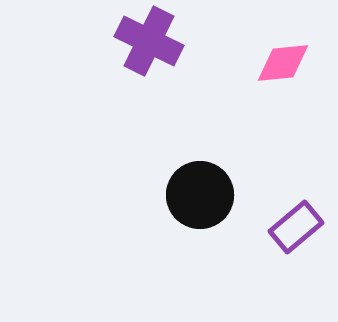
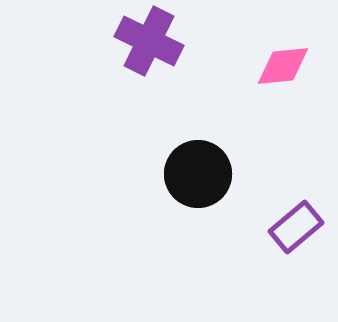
pink diamond: moved 3 px down
black circle: moved 2 px left, 21 px up
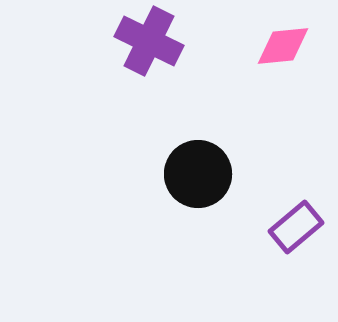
pink diamond: moved 20 px up
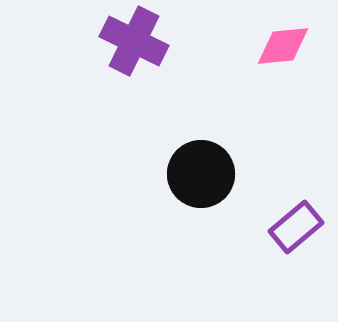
purple cross: moved 15 px left
black circle: moved 3 px right
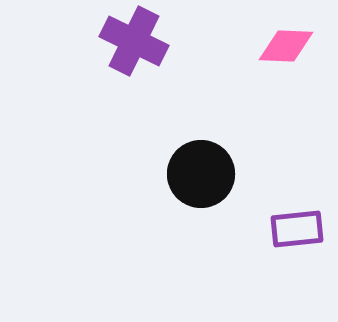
pink diamond: moved 3 px right; rotated 8 degrees clockwise
purple rectangle: moved 1 px right, 2 px down; rotated 34 degrees clockwise
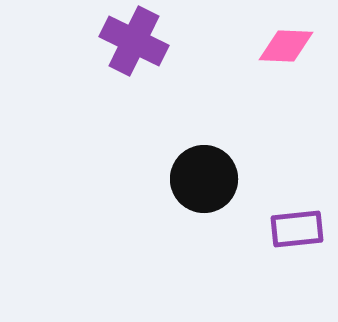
black circle: moved 3 px right, 5 px down
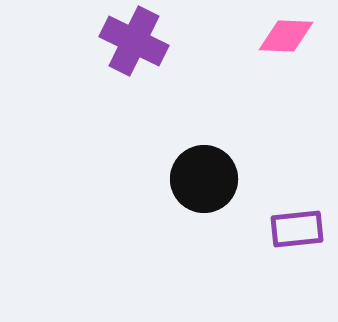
pink diamond: moved 10 px up
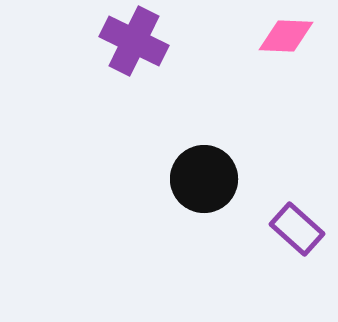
purple rectangle: rotated 48 degrees clockwise
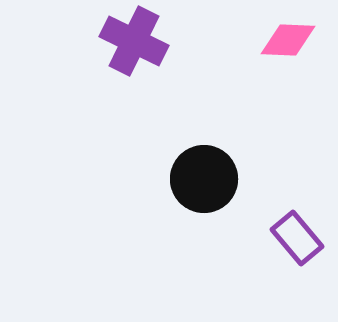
pink diamond: moved 2 px right, 4 px down
purple rectangle: moved 9 px down; rotated 8 degrees clockwise
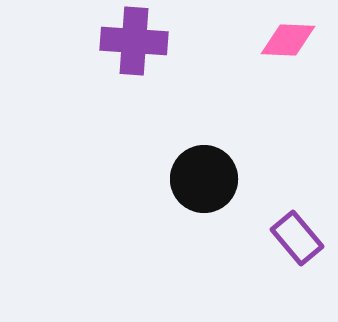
purple cross: rotated 22 degrees counterclockwise
